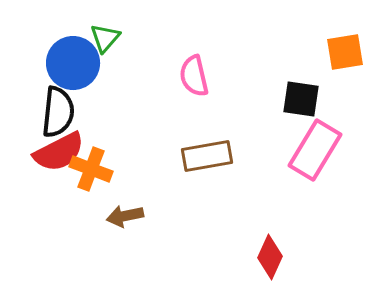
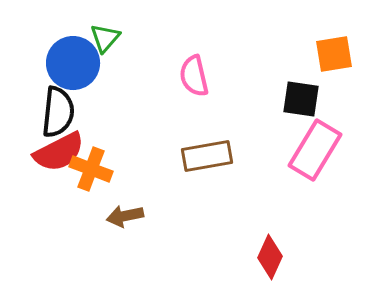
orange square: moved 11 px left, 2 px down
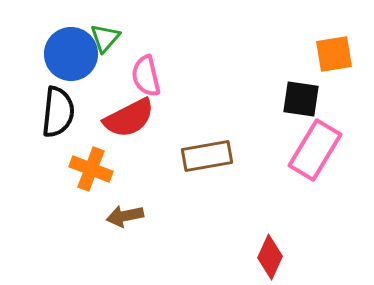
blue circle: moved 2 px left, 9 px up
pink semicircle: moved 48 px left
red semicircle: moved 70 px right, 34 px up
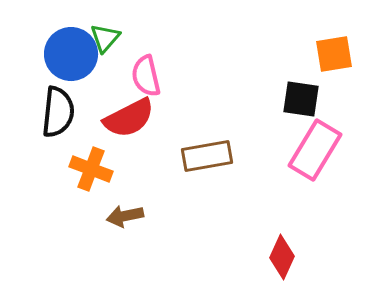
red diamond: moved 12 px right
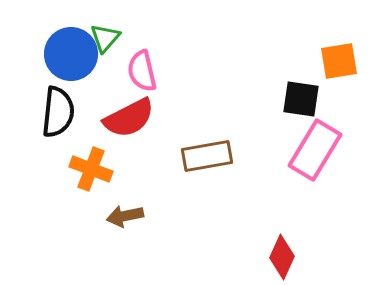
orange square: moved 5 px right, 7 px down
pink semicircle: moved 4 px left, 5 px up
